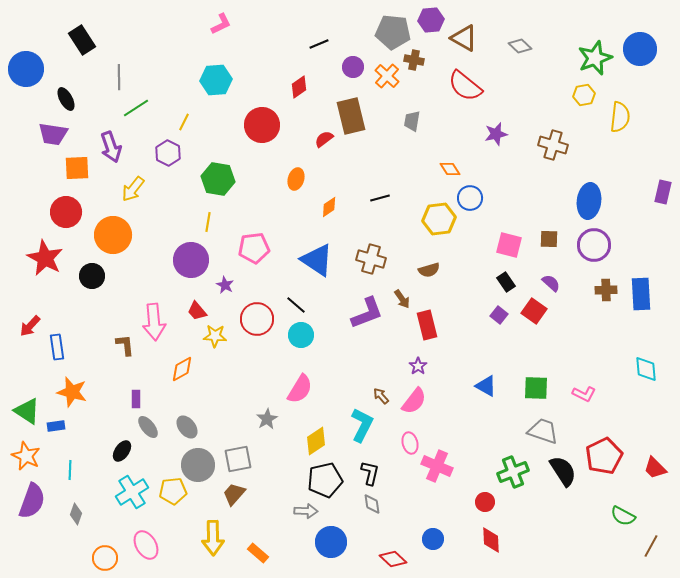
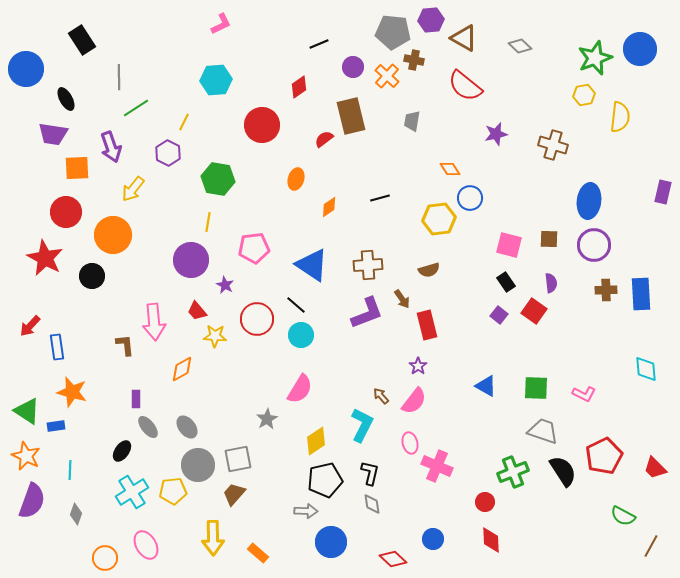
brown cross at (371, 259): moved 3 px left, 6 px down; rotated 20 degrees counterclockwise
blue triangle at (317, 260): moved 5 px left, 5 px down
purple semicircle at (551, 283): rotated 42 degrees clockwise
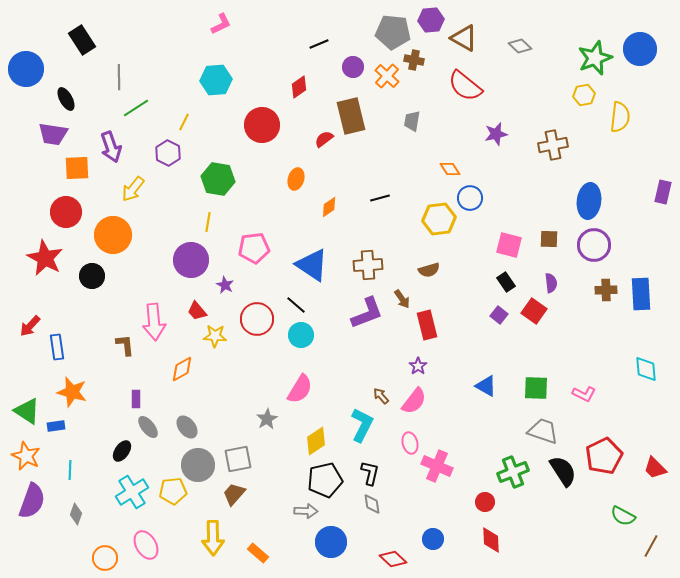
brown cross at (553, 145): rotated 28 degrees counterclockwise
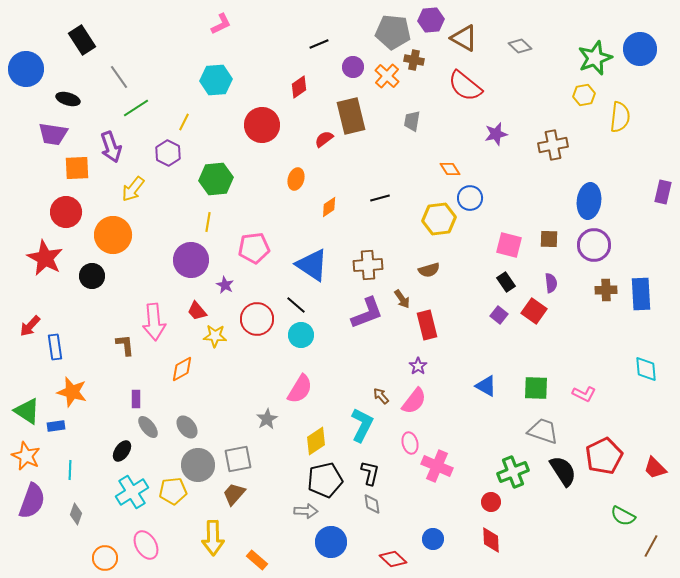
gray line at (119, 77): rotated 35 degrees counterclockwise
black ellipse at (66, 99): moved 2 px right; rotated 45 degrees counterclockwise
green hexagon at (218, 179): moved 2 px left; rotated 16 degrees counterclockwise
blue rectangle at (57, 347): moved 2 px left
red circle at (485, 502): moved 6 px right
orange rectangle at (258, 553): moved 1 px left, 7 px down
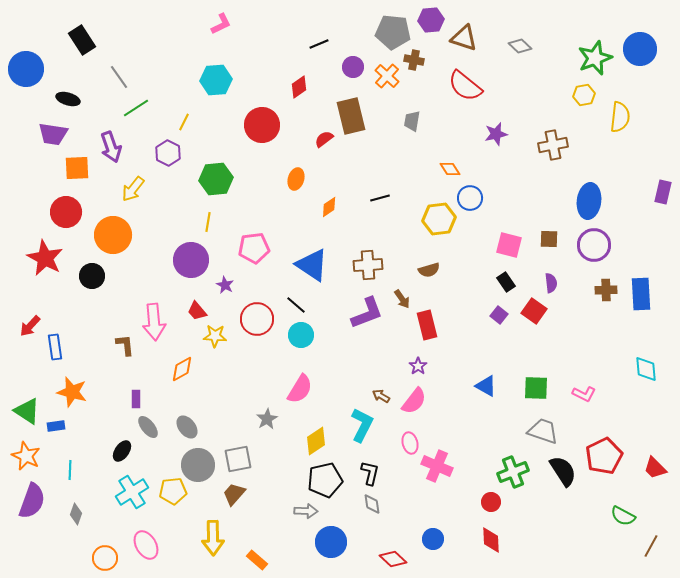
brown triangle at (464, 38): rotated 12 degrees counterclockwise
brown arrow at (381, 396): rotated 18 degrees counterclockwise
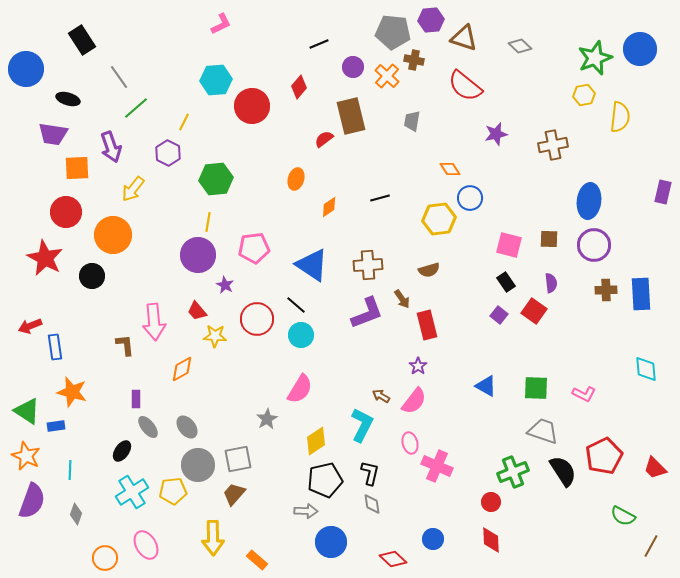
red diamond at (299, 87): rotated 15 degrees counterclockwise
green line at (136, 108): rotated 8 degrees counterclockwise
red circle at (262, 125): moved 10 px left, 19 px up
purple circle at (191, 260): moved 7 px right, 5 px up
red arrow at (30, 326): rotated 25 degrees clockwise
